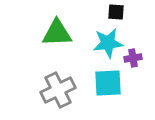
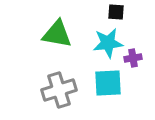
green triangle: moved 1 px down; rotated 12 degrees clockwise
gray cross: moved 1 px right; rotated 8 degrees clockwise
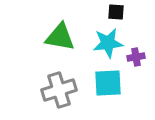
green triangle: moved 3 px right, 3 px down
purple cross: moved 3 px right, 1 px up
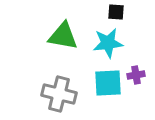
green triangle: moved 3 px right, 1 px up
purple cross: moved 18 px down
gray cross: moved 4 px down; rotated 32 degrees clockwise
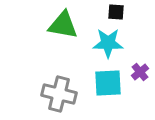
green triangle: moved 11 px up
cyan star: rotated 8 degrees clockwise
purple cross: moved 4 px right, 3 px up; rotated 30 degrees counterclockwise
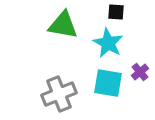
cyan star: rotated 28 degrees clockwise
cyan square: rotated 12 degrees clockwise
gray cross: rotated 36 degrees counterclockwise
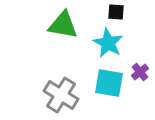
cyan square: moved 1 px right
gray cross: moved 2 px right, 1 px down; rotated 36 degrees counterclockwise
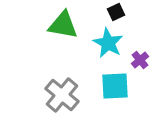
black square: rotated 30 degrees counterclockwise
purple cross: moved 12 px up
cyan square: moved 6 px right, 3 px down; rotated 12 degrees counterclockwise
gray cross: moved 1 px right; rotated 8 degrees clockwise
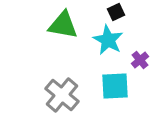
cyan star: moved 3 px up
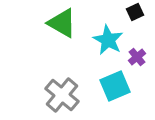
black square: moved 19 px right
green triangle: moved 1 px left, 2 px up; rotated 20 degrees clockwise
purple cross: moved 3 px left, 3 px up
cyan square: rotated 20 degrees counterclockwise
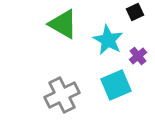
green triangle: moved 1 px right, 1 px down
purple cross: moved 1 px right, 1 px up
cyan square: moved 1 px right, 1 px up
gray cross: rotated 24 degrees clockwise
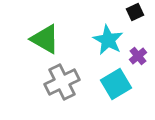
green triangle: moved 18 px left, 15 px down
cyan square: moved 1 px up; rotated 8 degrees counterclockwise
gray cross: moved 13 px up
